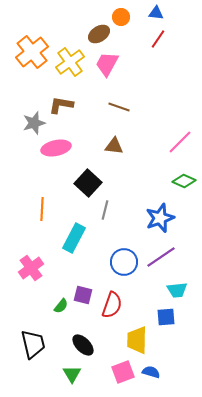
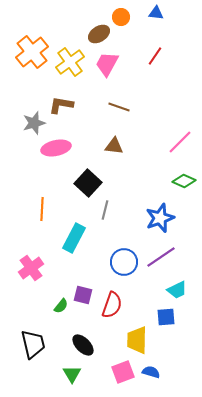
red line: moved 3 px left, 17 px down
cyan trapezoid: rotated 20 degrees counterclockwise
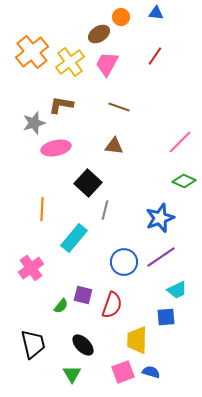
cyan rectangle: rotated 12 degrees clockwise
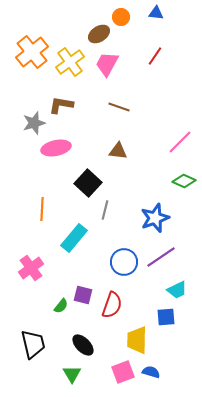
brown triangle: moved 4 px right, 5 px down
blue star: moved 5 px left
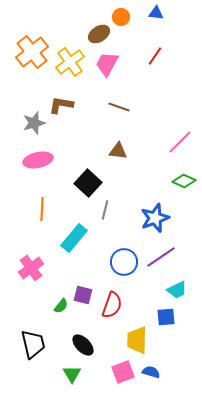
pink ellipse: moved 18 px left, 12 px down
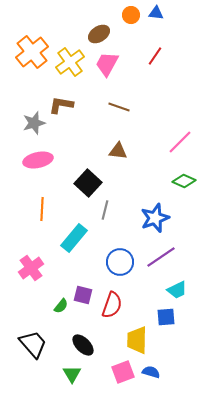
orange circle: moved 10 px right, 2 px up
blue circle: moved 4 px left
black trapezoid: rotated 28 degrees counterclockwise
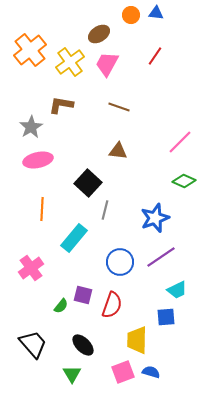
orange cross: moved 2 px left, 2 px up
gray star: moved 3 px left, 4 px down; rotated 15 degrees counterclockwise
